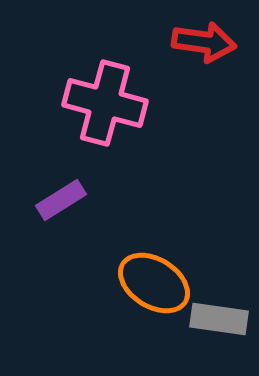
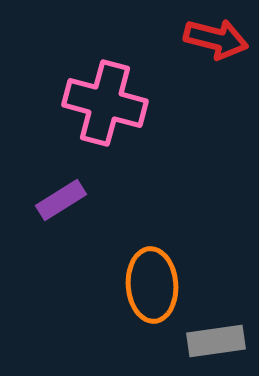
red arrow: moved 12 px right, 3 px up; rotated 6 degrees clockwise
orange ellipse: moved 2 px left, 2 px down; rotated 54 degrees clockwise
gray rectangle: moved 3 px left, 22 px down; rotated 16 degrees counterclockwise
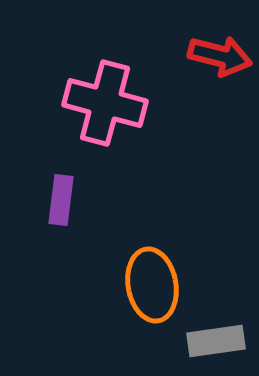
red arrow: moved 4 px right, 17 px down
purple rectangle: rotated 51 degrees counterclockwise
orange ellipse: rotated 6 degrees counterclockwise
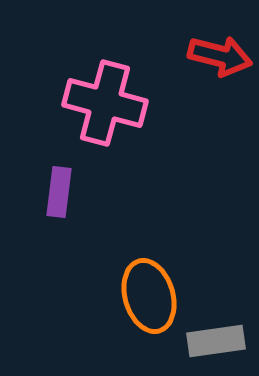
purple rectangle: moved 2 px left, 8 px up
orange ellipse: moved 3 px left, 11 px down; rotated 6 degrees counterclockwise
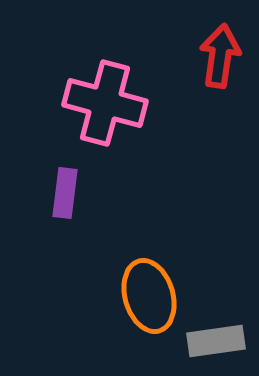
red arrow: rotated 96 degrees counterclockwise
purple rectangle: moved 6 px right, 1 px down
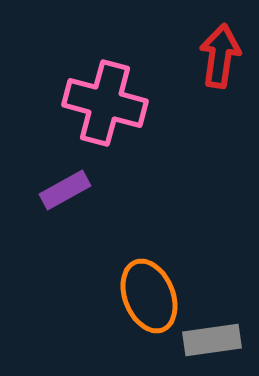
purple rectangle: moved 3 px up; rotated 54 degrees clockwise
orange ellipse: rotated 6 degrees counterclockwise
gray rectangle: moved 4 px left, 1 px up
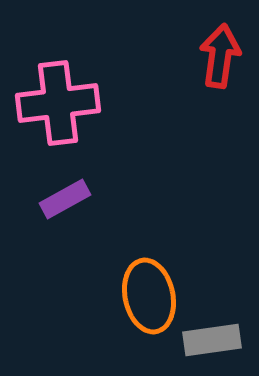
pink cross: moved 47 px left; rotated 22 degrees counterclockwise
purple rectangle: moved 9 px down
orange ellipse: rotated 10 degrees clockwise
